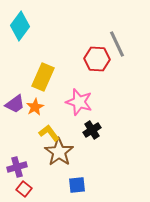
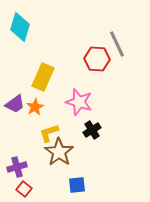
cyan diamond: moved 1 px down; rotated 20 degrees counterclockwise
yellow L-shape: rotated 70 degrees counterclockwise
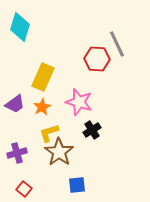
orange star: moved 7 px right
purple cross: moved 14 px up
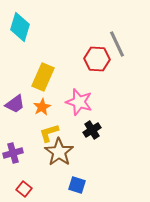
purple cross: moved 4 px left
blue square: rotated 24 degrees clockwise
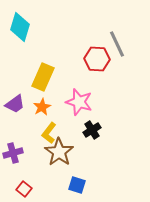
yellow L-shape: rotated 35 degrees counterclockwise
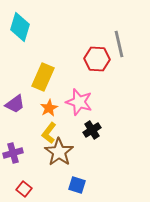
gray line: moved 2 px right; rotated 12 degrees clockwise
orange star: moved 7 px right, 1 px down
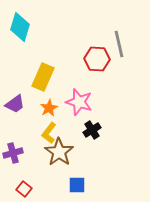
blue square: rotated 18 degrees counterclockwise
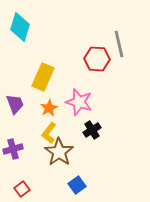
purple trapezoid: rotated 75 degrees counterclockwise
purple cross: moved 4 px up
blue square: rotated 36 degrees counterclockwise
red square: moved 2 px left; rotated 14 degrees clockwise
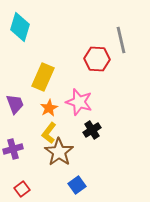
gray line: moved 2 px right, 4 px up
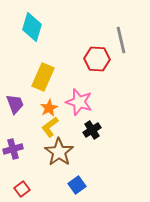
cyan diamond: moved 12 px right
yellow L-shape: moved 1 px right, 6 px up; rotated 15 degrees clockwise
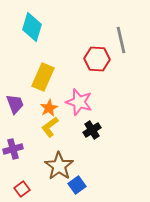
brown star: moved 14 px down
